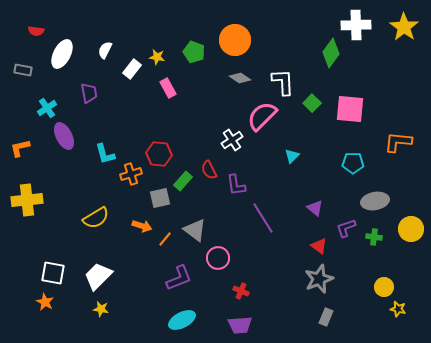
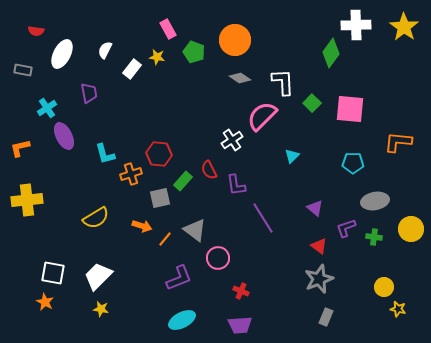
pink rectangle at (168, 88): moved 59 px up
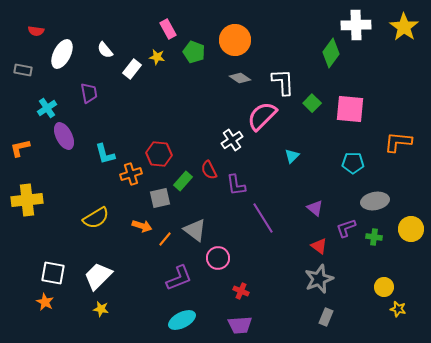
white semicircle at (105, 50): rotated 66 degrees counterclockwise
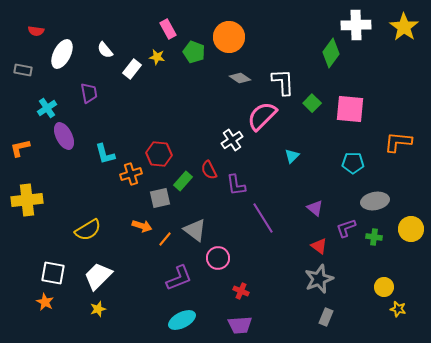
orange circle at (235, 40): moved 6 px left, 3 px up
yellow semicircle at (96, 218): moved 8 px left, 12 px down
yellow star at (101, 309): moved 3 px left; rotated 28 degrees counterclockwise
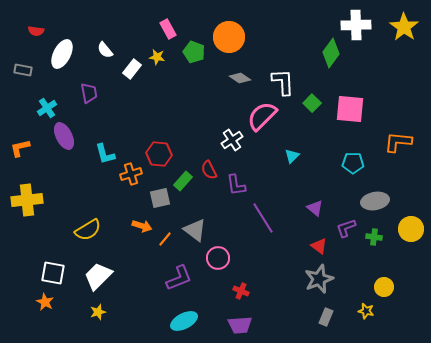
yellow star at (98, 309): moved 3 px down
yellow star at (398, 309): moved 32 px left, 2 px down
cyan ellipse at (182, 320): moved 2 px right, 1 px down
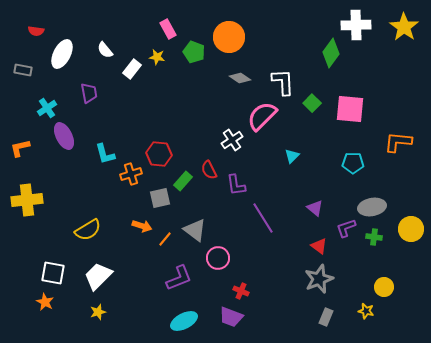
gray ellipse at (375, 201): moved 3 px left, 6 px down
purple trapezoid at (240, 325): moved 9 px left, 8 px up; rotated 25 degrees clockwise
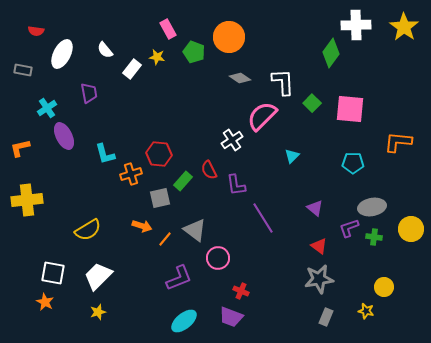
purple L-shape at (346, 228): moved 3 px right
gray star at (319, 279): rotated 12 degrees clockwise
cyan ellipse at (184, 321): rotated 12 degrees counterclockwise
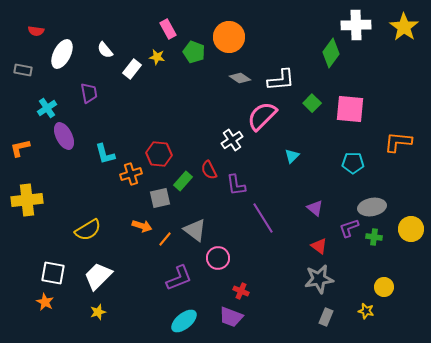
white L-shape at (283, 82): moved 2 px left, 2 px up; rotated 88 degrees clockwise
